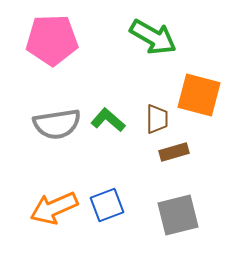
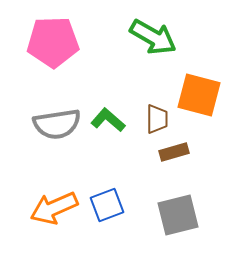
pink pentagon: moved 1 px right, 2 px down
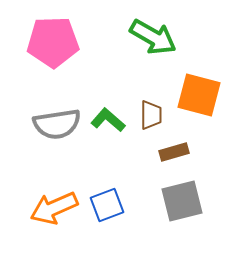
brown trapezoid: moved 6 px left, 4 px up
gray square: moved 4 px right, 14 px up
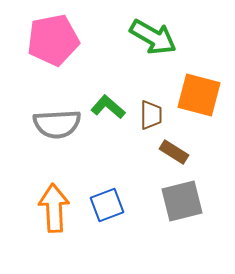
pink pentagon: moved 2 px up; rotated 9 degrees counterclockwise
green L-shape: moved 13 px up
gray semicircle: rotated 6 degrees clockwise
brown rectangle: rotated 48 degrees clockwise
orange arrow: rotated 111 degrees clockwise
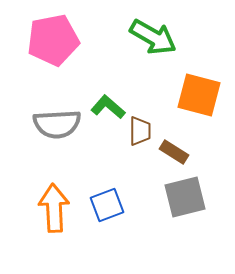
brown trapezoid: moved 11 px left, 16 px down
gray square: moved 3 px right, 4 px up
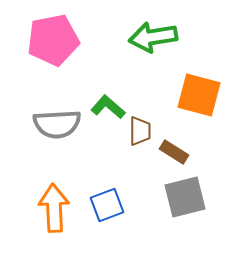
green arrow: rotated 141 degrees clockwise
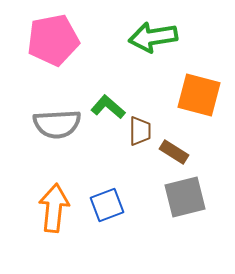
orange arrow: rotated 9 degrees clockwise
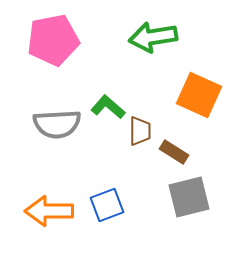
orange square: rotated 9 degrees clockwise
gray square: moved 4 px right
orange arrow: moved 5 px left, 3 px down; rotated 96 degrees counterclockwise
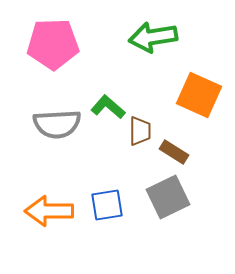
pink pentagon: moved 4 px down; rotated 9 degrees clockwise
gray square: moved 21 px left; rotated 12 degrees counterclockwise
blue square: rotated 12 degrees clockwise
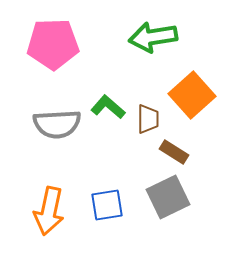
orange square: moved 7 px left; rotated 24 degrees clockwise
brown trapezoid: moved 8 px right, 12 px up
orange arrow: rotated 78 degrees counterclockwise
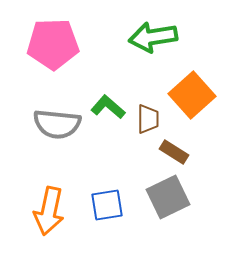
gray semicircle: rotated 9 degrees clockwise
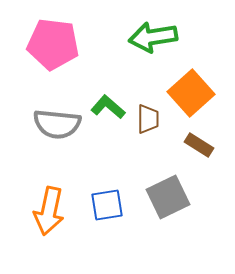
pink pentagon: rotated 9 degrees clockwise
orange square: moved 1 px left, 2 px up
brown rectangle: moved 25 px right, 7 px up
